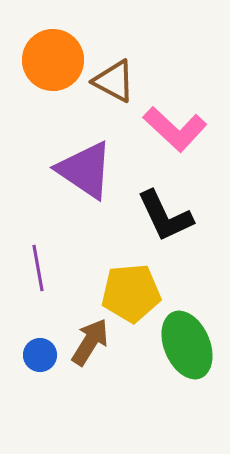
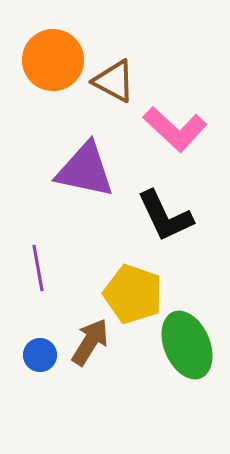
purple triangle: rotated 22 degrees counterclockwise
yellow pentagon: moved 2 px right, 1 px down; rotated 24 degrees clockwise
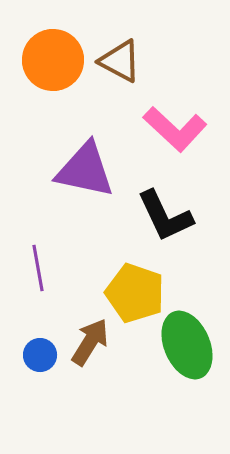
brown triangle: moved 6 px right, 20 px up
yellow pentagon: moved 2 px right, 1 px up
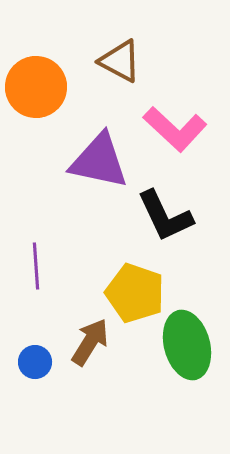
orange circle: moved 17 px left, 27 px down
purple triangle: moved 14 px right, 9 px up
purple line: moved 2 px left, 2 px up; rotated 6 degrees clockwise
green ellipse: rotated 8 degrees clockwise
blue circle: moved 5 px left, 7 px down
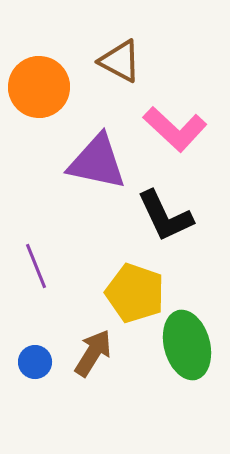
orange circle: moved 3 px right
purple triangle: moved 2 px left, 1 px down
purple line: rotated 18 degrees counterclockwise
brown arrow: moved 3 px right, 11 px down
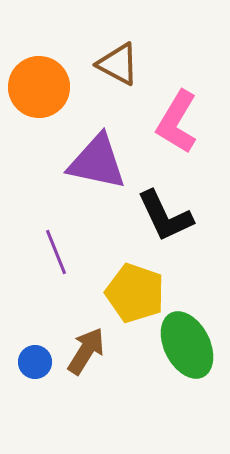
brown triangle: moved 2 px left, 3 px down
pink L-shape: moved 2 px right, 7 px up; rotated 78 degrees clockwise
purple line: moved 20 px right, 14 px up
green ellipse: rotated 12 degrees counterclockwise
brown arrow: moved 7 px left, 2 px up
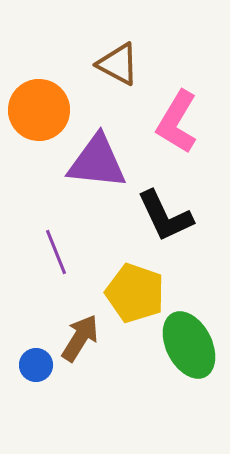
orange circle: moved 23 px down
purple triangle: rotated 6 degrees counterclockwise
green ellipse: moved 2 px right
brown arrow: moved 6 px left, 13 px up
blue circle: moved 1 px right, 3 px down
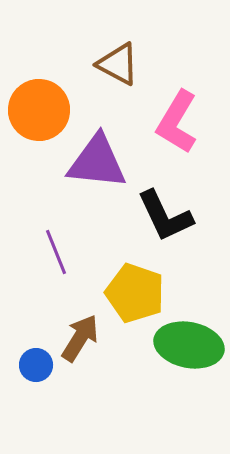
green ellipse: rotated 52 degrees counterclockwise
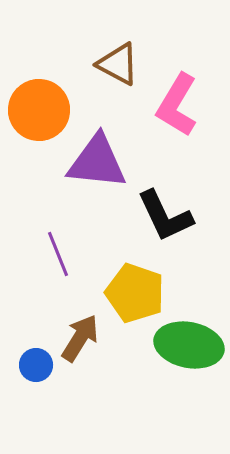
pink L-shape: moved 17 px up
purple line: moved 2 px right, 2 px down
